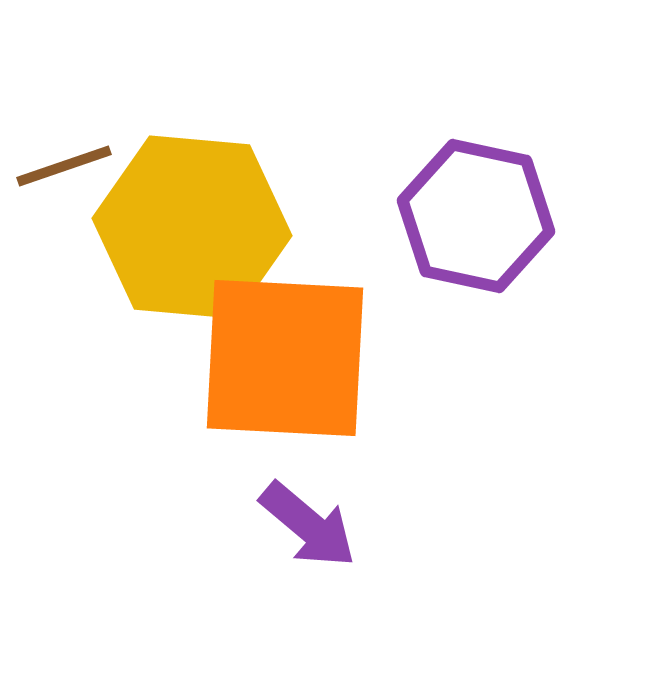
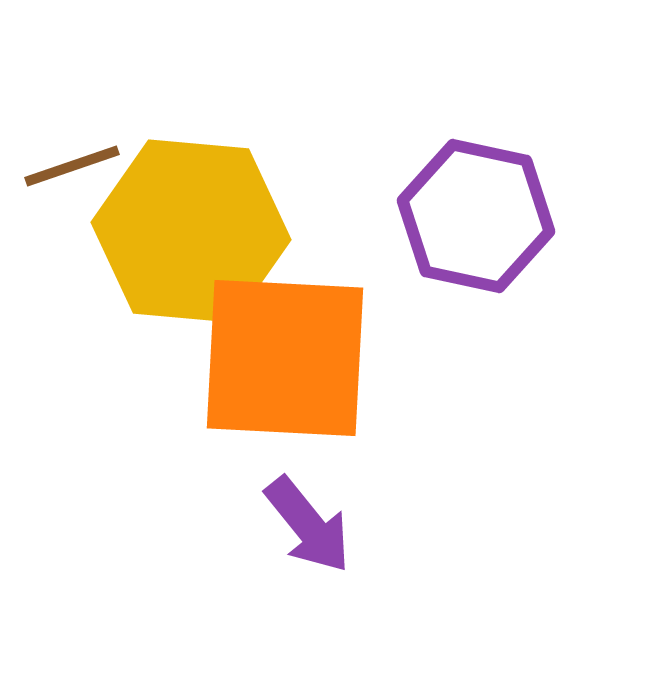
brown line: moved 8 px right
yellow hexagon: moved 1 px left, 4 px down
purple arrow: rotated 11 degrees clockwise
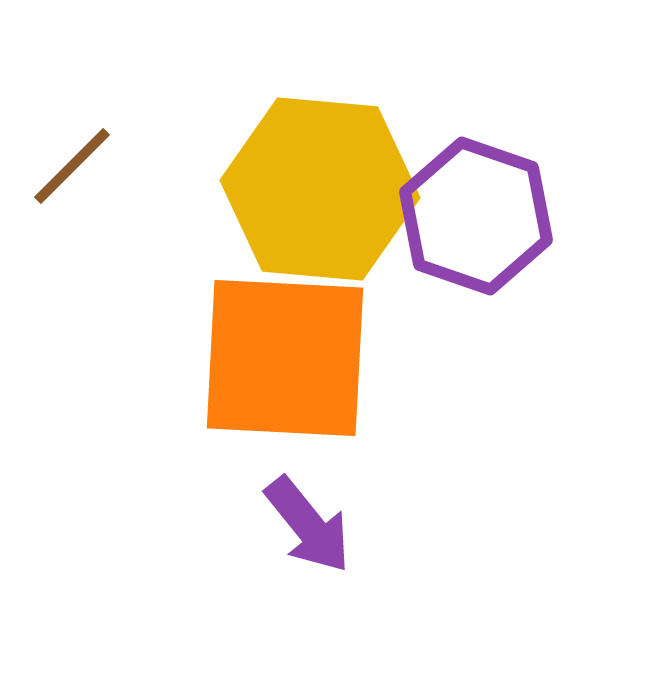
brown line: rotated 26 degrees counterclockwise
purple hexagon: rotated 7 degrees clockwise
yellow hexagon: moved 129 px right, 42 px up
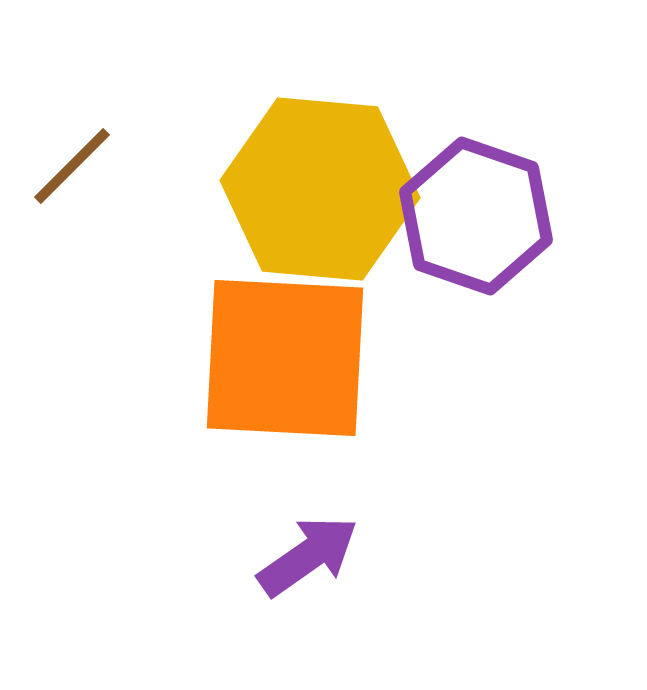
purple arrow: moved 31 px down; rotated 86 degrees counterclockwise
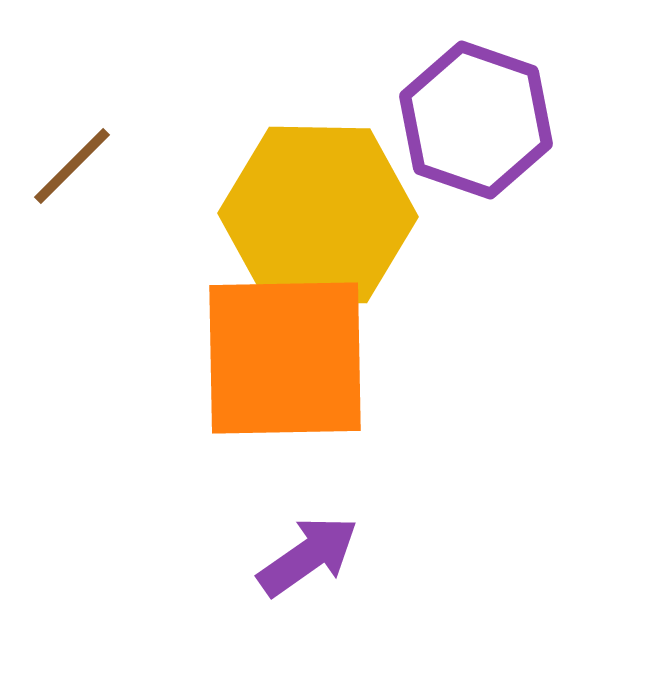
yellow hexagon: moved 2 px left, 26 px down; rotated 4 degrees counterclockwise
purple hexagon: moved 96 px up
orange square: rotated 4 degrees counterclockwise
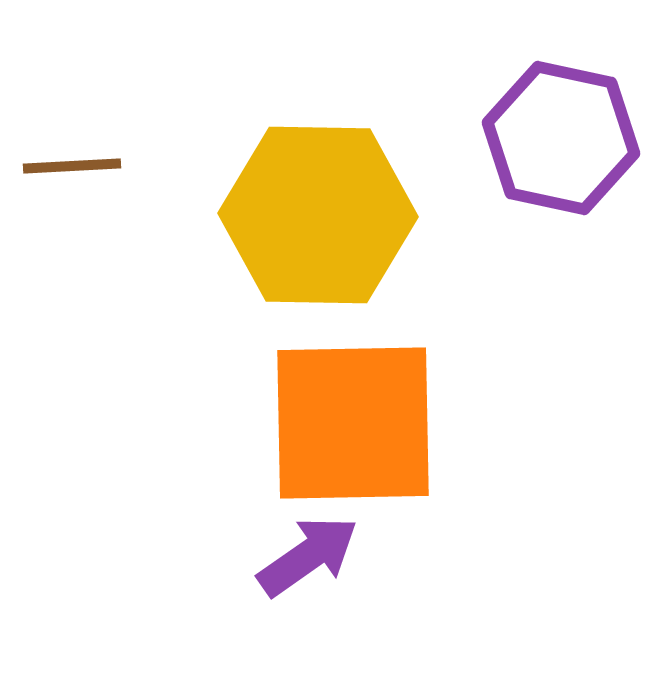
purple hexagon: moved 85 px right, 18 px down; rotated 7 degrees counterclockwise
brown line: rotated 42 degrees clockwise
orange square: moved 68 px right, 65 px down
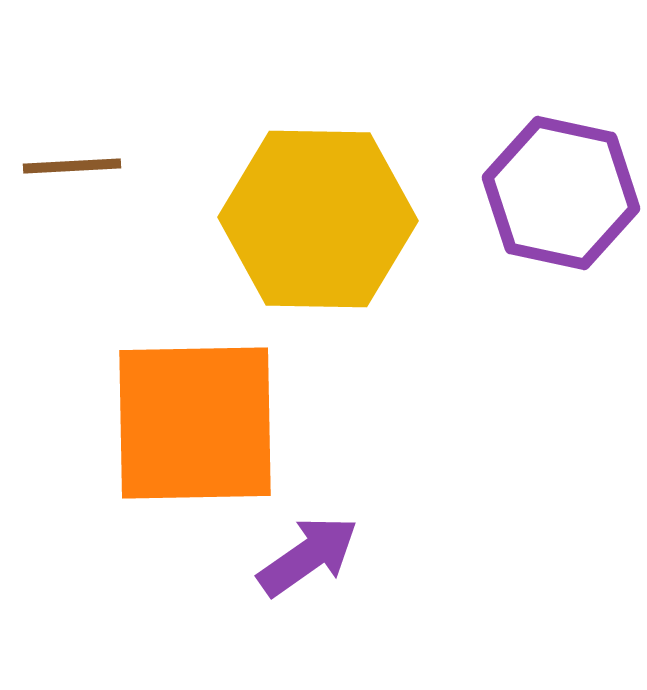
purple hexagon: moved 55 px down
yellow hexagon: moved 4 px down
orange square: moved 158 px left
